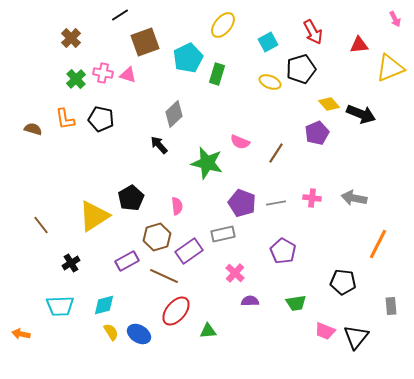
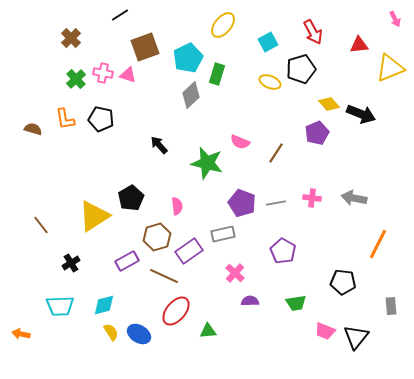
brown square at (145, 42): moved 5 px down
gray diamond at (174, 114): moved 17 px right, 19 px up
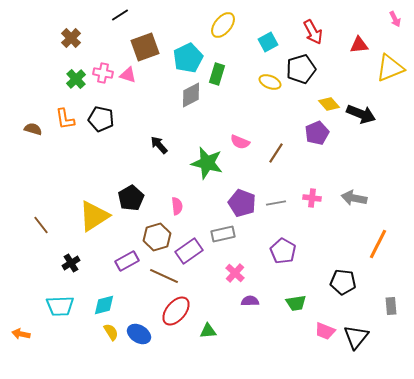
gray diamond at (191, 95): rotated 16 degrees clockwise
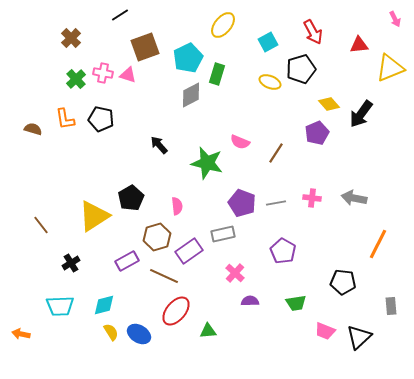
black arrow at (361, 114): rotated 104 degrees clockwise
black triangle at (356, 337): moved 3 px right; rotated 8 degrees clockwise
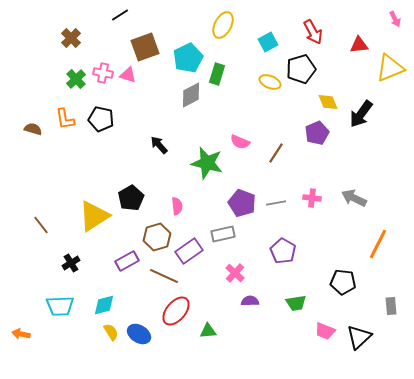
yellow ellipse at (223, 25): rotated 12 degrees counterclockwise
yellow diamond at (329, 104): moved 1 px left, 2 px up; rotated 20 degrees clockwise
gray arrow at (354, 198): rotated 15 degrees clockwise
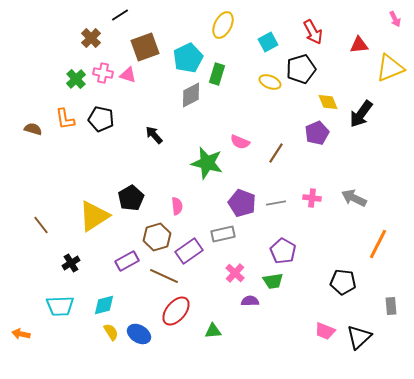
brown cross at (71, 38): moved 20 px right
black arrow at (159, 145): moved 5 px left, 10 px up
green trapezoid at (296, 303): moved 23 px left, 22 px up
green triangle at (208, 331): moved 5 px right
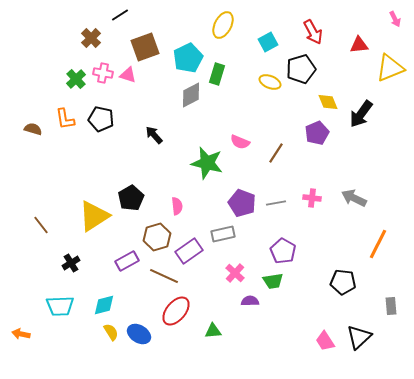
pink trapezoid at (325, 331): moved 10 px down; rotated 35 degrees clockwise
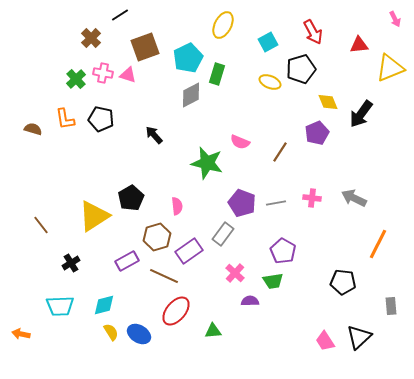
brown line at (276, 153): moved 4 px right, 1 px up
gray rectangle at (223, 234): rotated 40 degrees counterclockwise
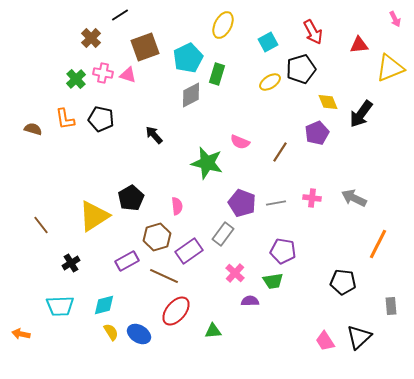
yellow ellipse at (270, 82): rotated 55 degrees counterclockwise
purple pentagon at (283, 251): rotated 20 degrees counterclockwise
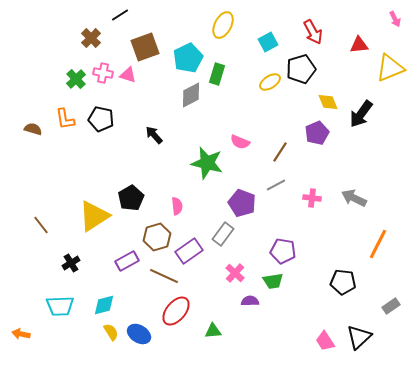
gray line at (276, 203): moved 18 px up; rotated 18 degrees counterclockwise
gray rectangle at (391, 306): rotated 60 degrees clockwise
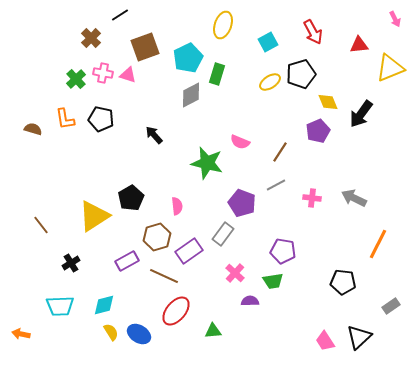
yellow ellipse at (223, 25): rotated 8 degrees counterclockwise
black pentagon at (301, 69): moved 5 px down
purple pentagon at (317, 133): moved 1 px right, 2 px up
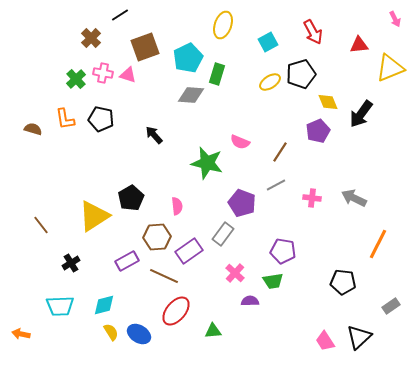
gray diamond at (191, 95): rotated 32 degrees clockwise
brown hexagon at (157, 237): rotated 12 degrees clockwise
